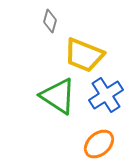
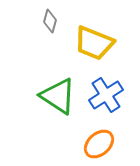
yellow trapezoid: moved 10 px right, 12 px up
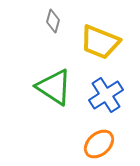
gray diamond: moved 3 px right
yellow trapezoid: moved 6 px right, 1 px up
green triangle: moved 4 px left, 9 px up
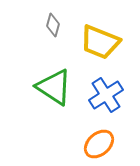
gray diamond: moved 4 px down
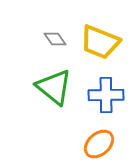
gray diamond: moved 2 px right, 14 px down; rotated 50 degrees counterclockwise
green triangle: rotated 6 degrees clockwise
blue cross: rotated 32 degrees clockwise
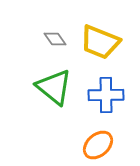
orange ellipse: moved 1 px left, 1 px down
